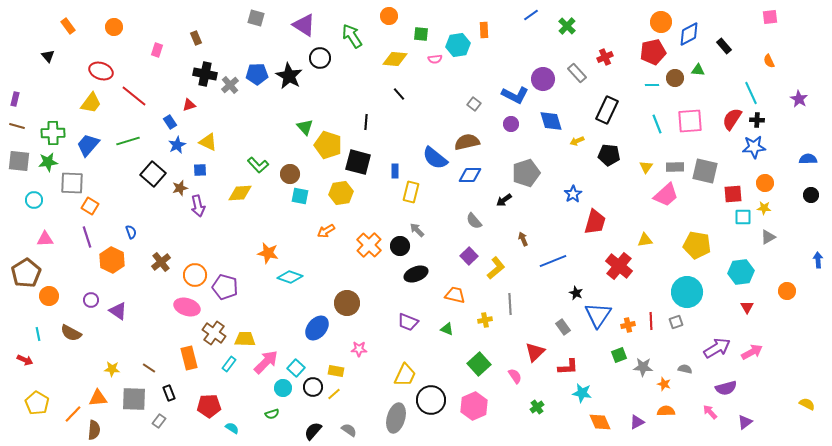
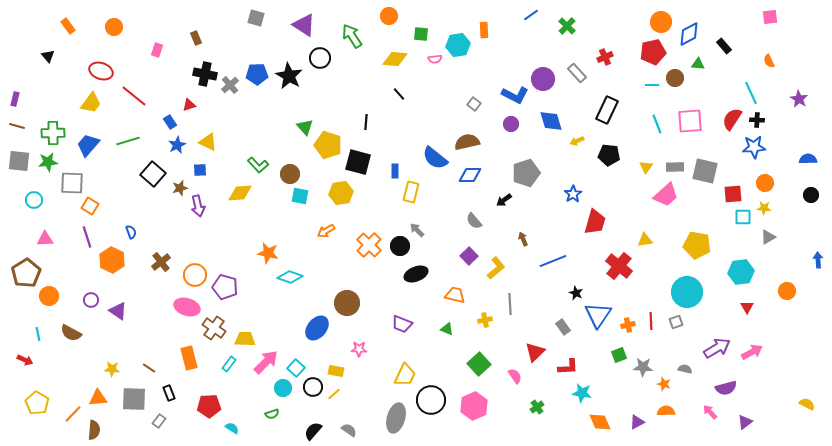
green triangle at (698, 70): moved 6 px up
purple trapezoid at (408, 322): moved 6 px left, 2 px down
brown cross at (214, 333): moved 5 px up
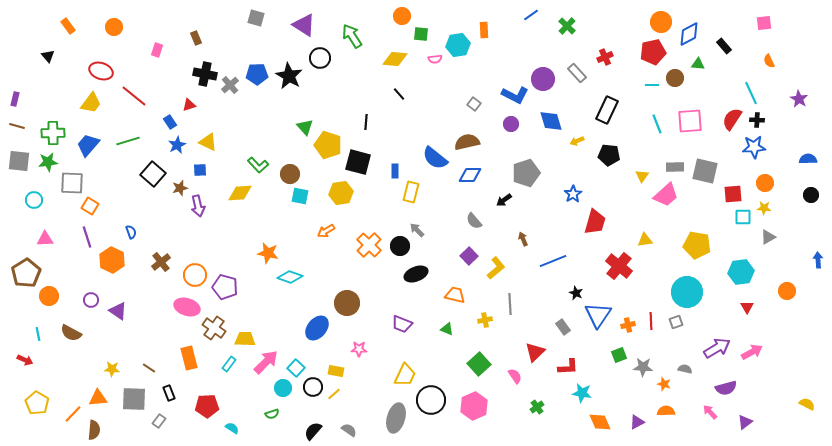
orange circle at (389, 16): moved 13 px right
pink square at (770, 17): moved 6 px left, 6 px down
yellow triangle at (646, 167): moved 4 px left, 9 px down
red pentagon at (209, 406): moved 2 px left
